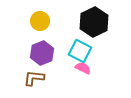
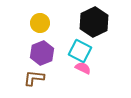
yellow circle: moved 2 px down
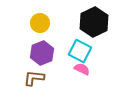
pink semicircle: moved 1 px left, 1 px down
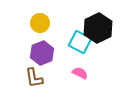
black hexagon: moved 4 px right, 6 px down
cyan square: moved 9 px up
pink semicircle: moved 2 px left, 4 px down
brown L-shape: rotated 105 degrees counterclockwise
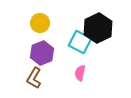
pink semicircle: rotated 105 degrees counterclockwise
brown L-shape: rotated 40 degrees clockwise
